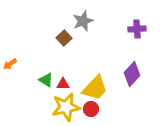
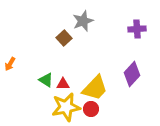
orange arrow: rotated 24 degrees counterclockwise
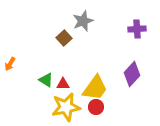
yellow trapezoid: rotated 8 degrees counterclockwise
red circle: moved 5 px right, 2 px up
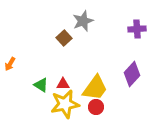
green triangle: moved 5 px left, 5 px down
yellow star: moved 1 px left, 3 px up
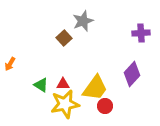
purple cross: moved 4 px right, 4 px down
red circle: moved 9 px right, 1 px up
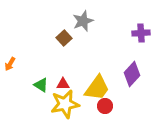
yellow trapezoid: moved 2 px right
